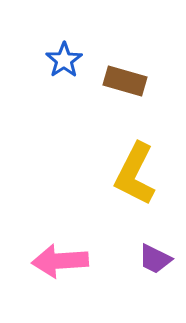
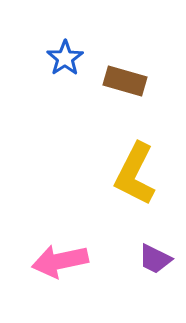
blue star: moved 1 px right, 2 px up
pink arrow: rotated 8 degrees counterclockwise
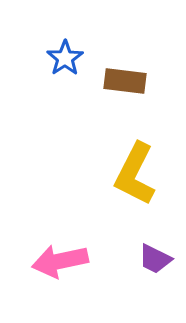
brown rectangle: rotated 9 degrees counterclockwise
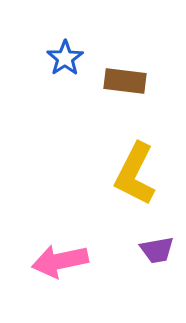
purple trapezoid: moved 2 px right, 9 px up; rotated 36 degrees counterclockwise
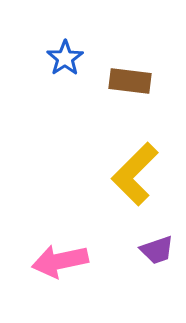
brown rectangle: moved 5 px right
yellow L-shape: rotated 18 degrees clockwise
purple trapezoid: rotated 9 degrees counterclockwise
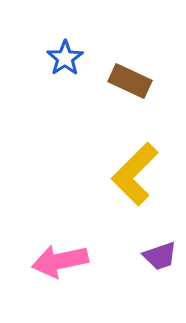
brown rectangle: rotated 18 degrees clockwise
purple trapezoid: moved 3 px right, 6 px down
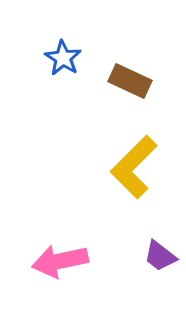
blue star: moved 2 px left; rotated 6 degrees counterclockwise
yellow L-shape: moved 1 px left, 7 px up
purple trapezoid: rotated 57 degrees clockwise
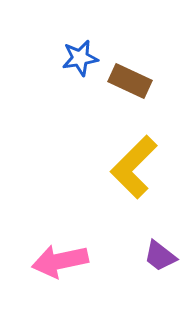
blue star: moved 17 px right; rotated 30 degrees clockwise
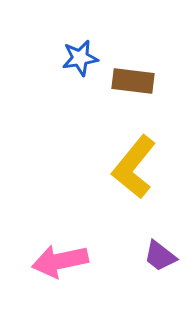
brown rectangle: moved 3 px right; rotated 18 degrees counterclockwise
yellow L-shape: rotated 6 degrees counterclockwise
